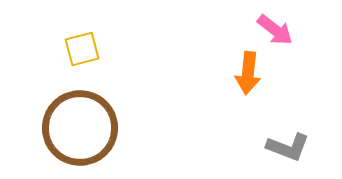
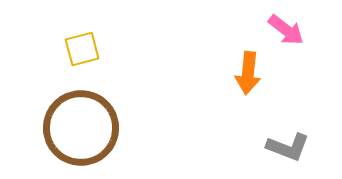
pink arrow: moved 11 px right
brown circle: moved 1 px right
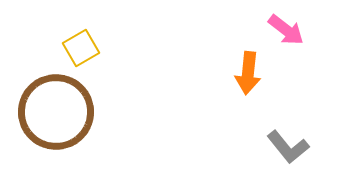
yellow square: moved 1 px left, 1 px up; rotated 15 degrees counterclockwise
brown circle: moved 25 px left, 16 px up
gray L-shape: rotated 30 degrees clockwise
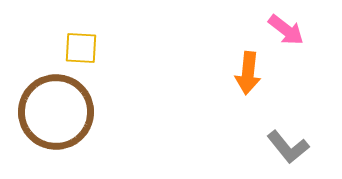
yellow square: rotated 33 degrees clockwise
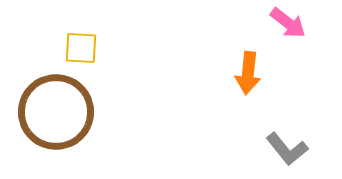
pink arrow: moved 2 px right, 7 px up
gray L-shape: moved 1 px left, 2 px down
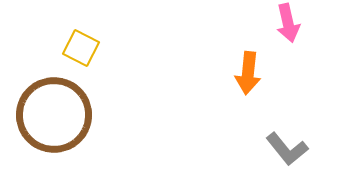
pink arrow: rotated 39 degrees clockwise
yellow square: rotated 24 degrees clockwise
brown circle: moved 2 px left, 3 px down
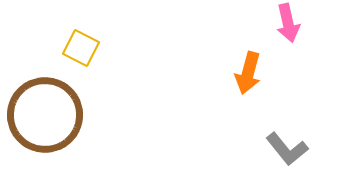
orange arrow: rotated 9 degrees clockwise
brown circle: moved 9 px left
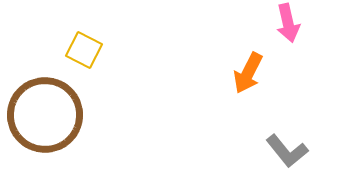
yellow square: moved 3 px right, 2 px down
orange arrow: rotated 12 degrees clockwise
gray L-shape: moved 2 px down
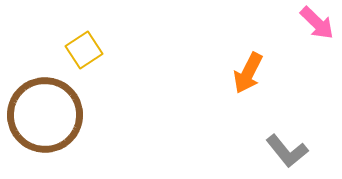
pink arrow: moved 29 px right; rotated 33 degrees counterclockwise
yellow square: rotated 30 degrees clockwise
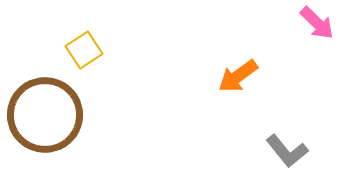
orange arrow: moved 10 px left, 3 px down; rotated 27 degrees clockwise
